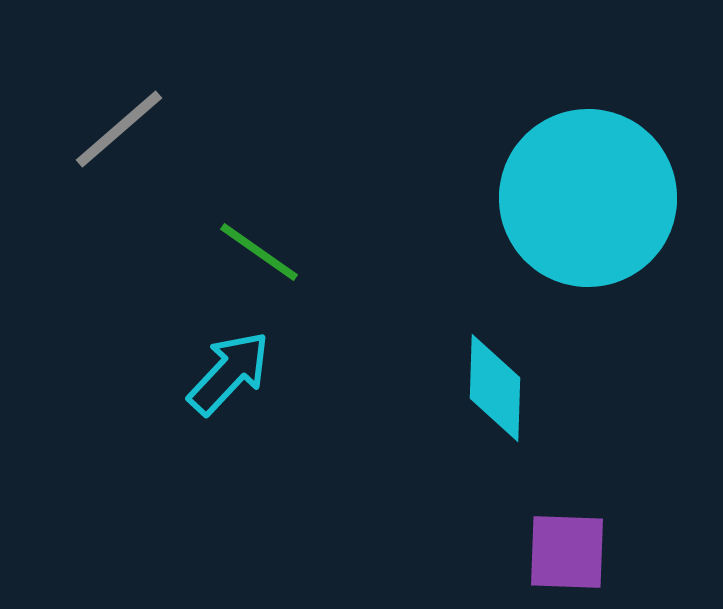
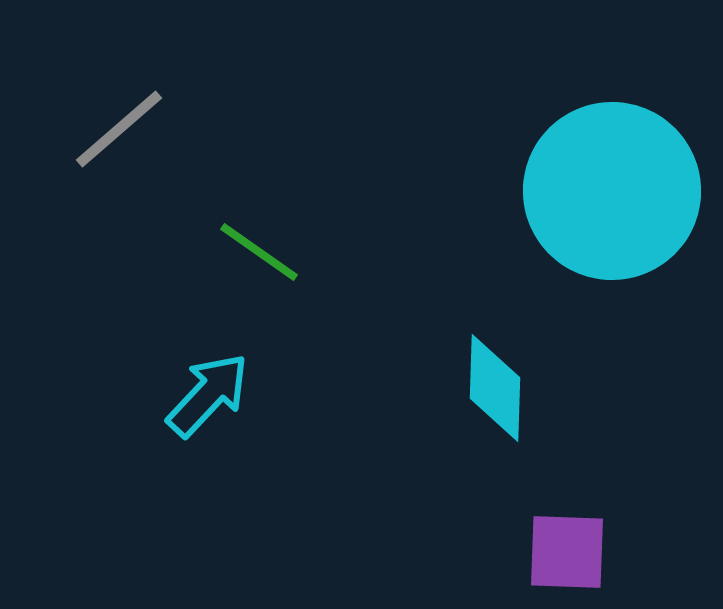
cyan circle: moved 24 px right, 7 px up
cyan arrow: moved 21 px left, 22 px down
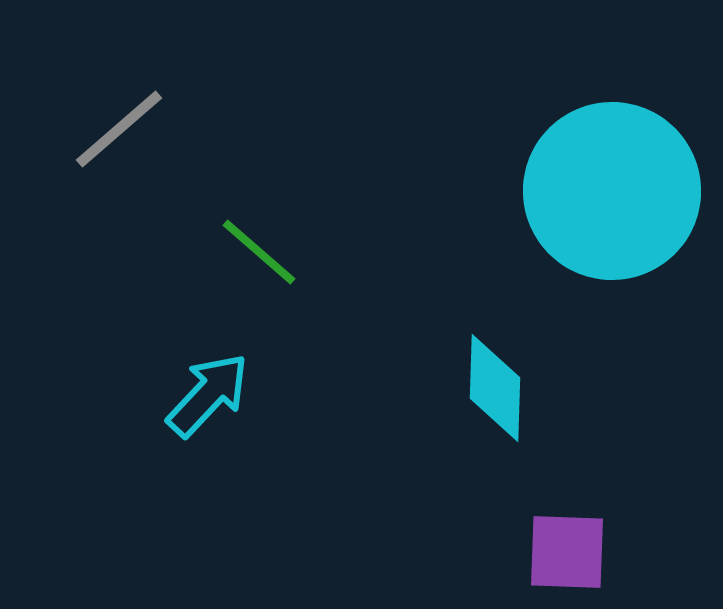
green line: rotated 6 degrees clockwise
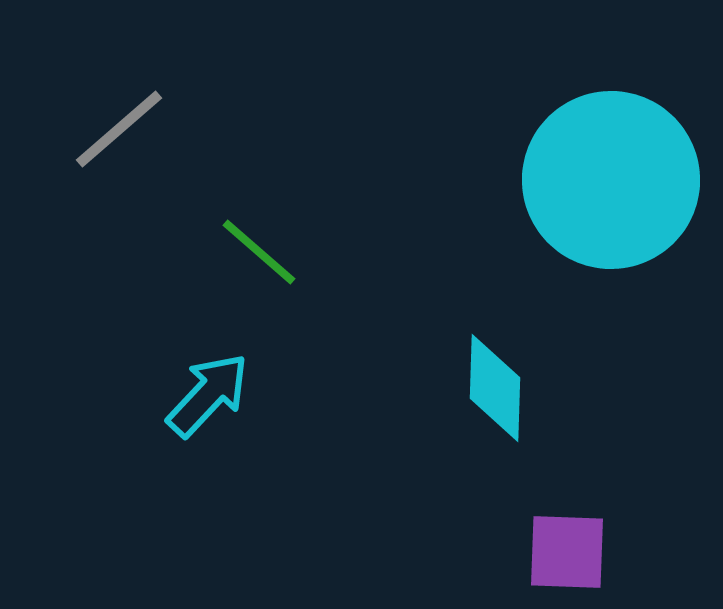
cyan circle: moved 1 px left, 11 px up
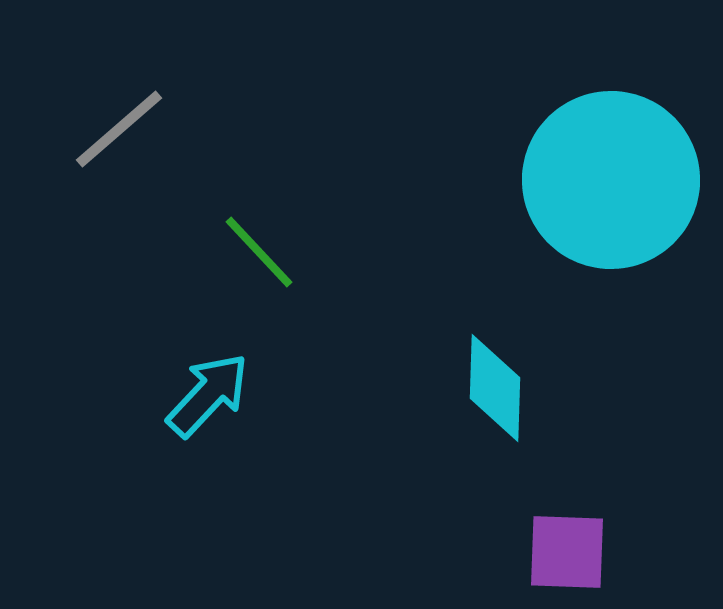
green line: rotated 6 degrees clockwise
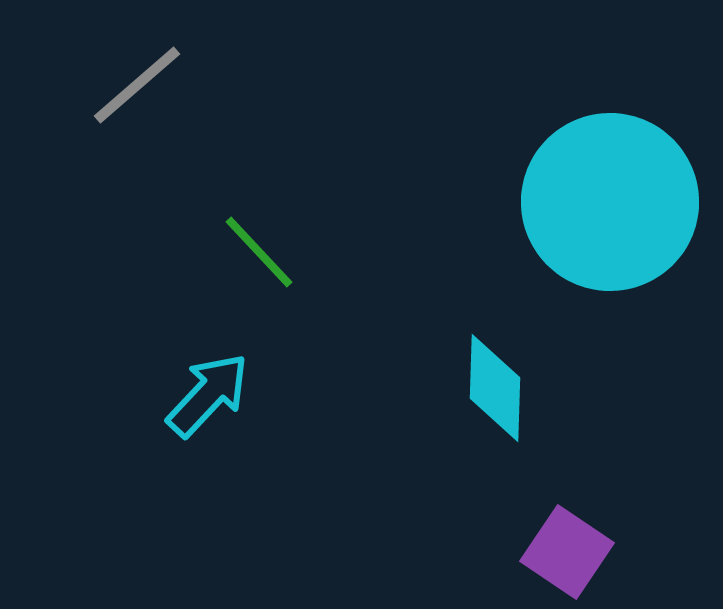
gray line: moved 18 px right, 44 px up
cyan circle: moved 1 px left, 22 px down
purple square: rotated 32 degrees clockwise
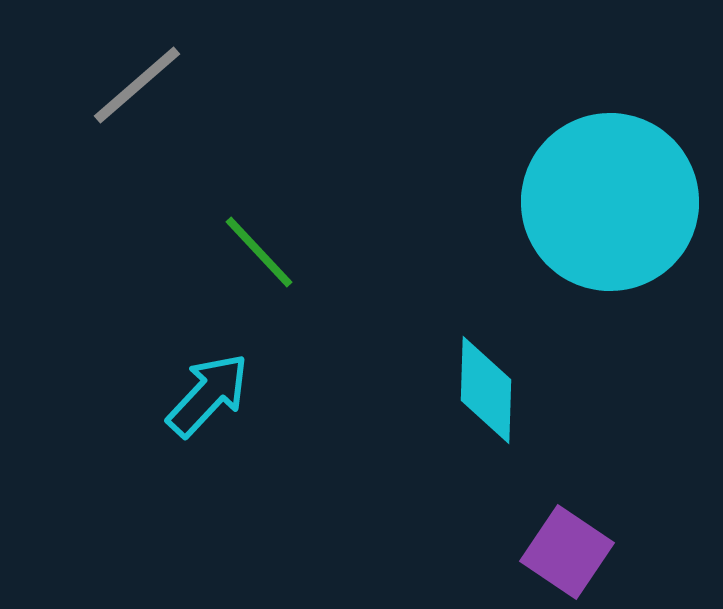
cyan diamond: moved 9 px left, 2 px down
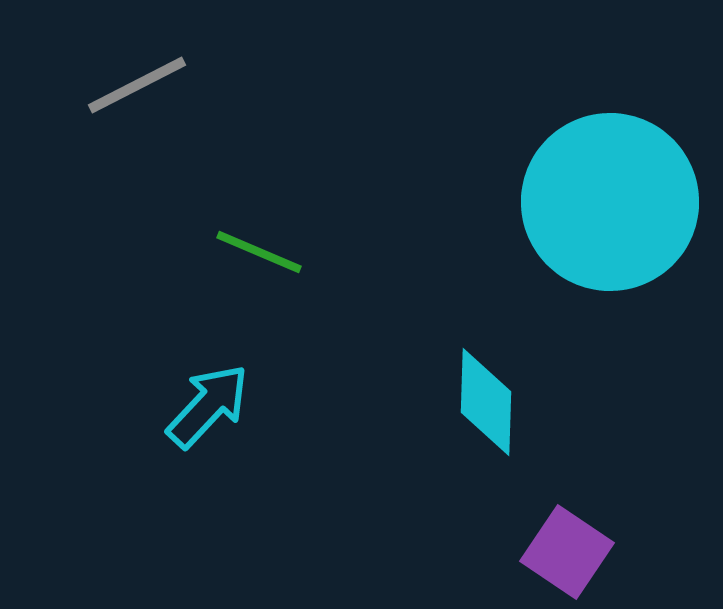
gray line: rotated 14 degrees clockwise
green line: rotated 24 degrees counterclockwise
cyan diamond: moved 12 px down
cyan arrow: moved 11 px down
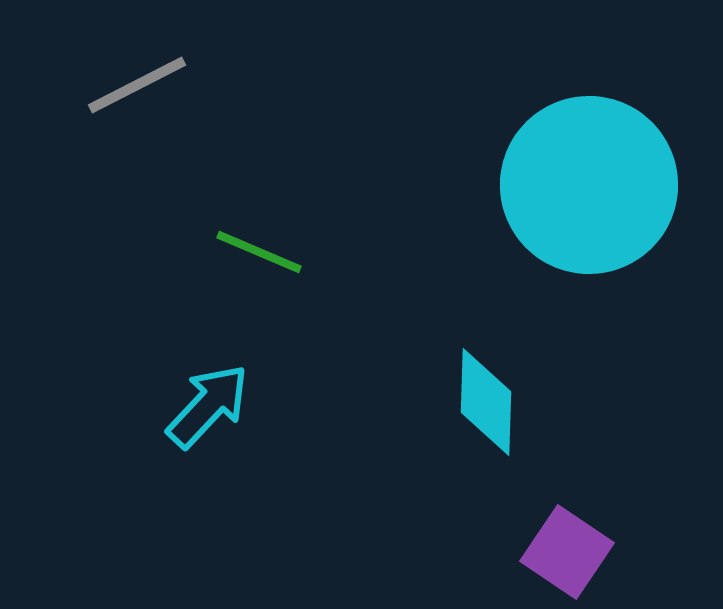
cyan circle: moved 21 px left, 17 px up
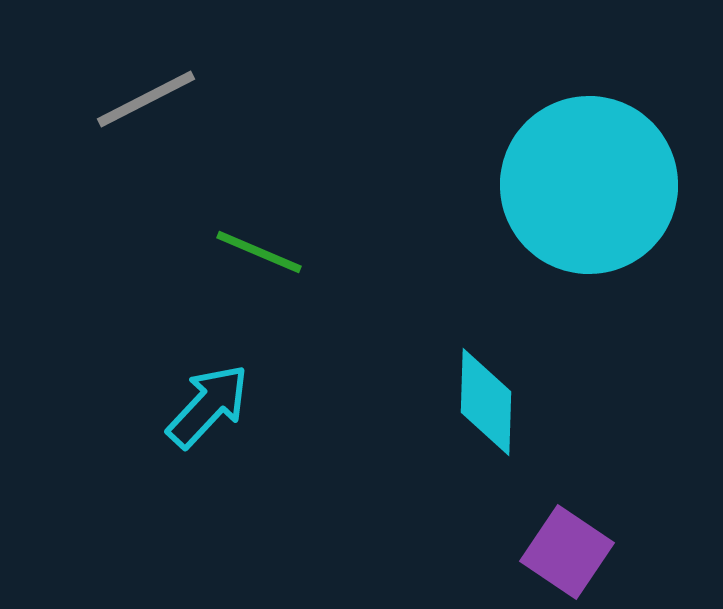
gray line: moved 9 px right, 14 px down
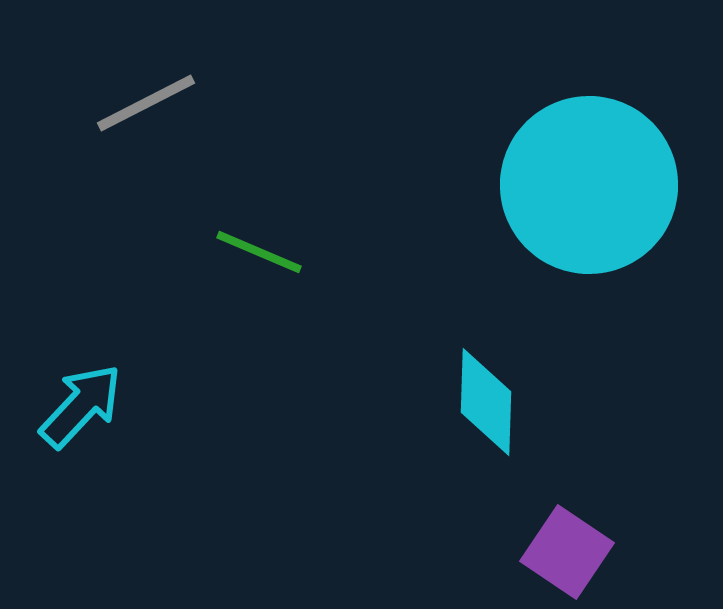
gray line: moved 4 px down
cyan arrow: moved 127 px left
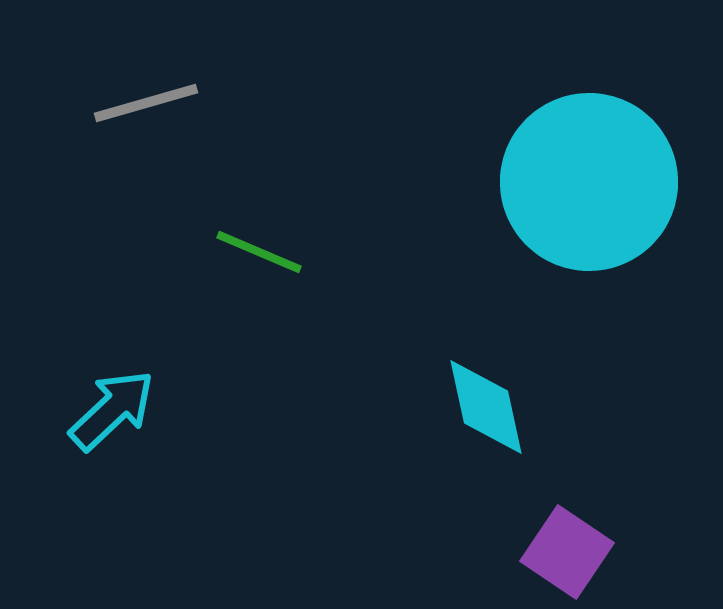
gray line: rotated 11 degrees clockwise
cyan circle: moved 3 px up
cyan diamond: moved 5 px down; rotated 14 degrees counterclockwise
cyan arrow: moved 31 px right, 4 px down; rotated 4 degrees clockwise
